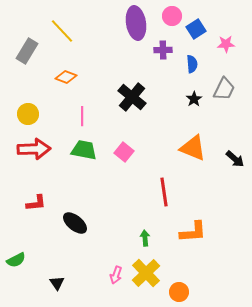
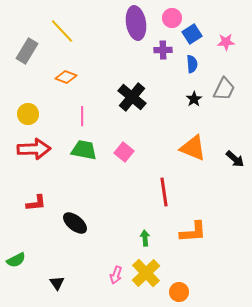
pink circle: moved 2 px down
blue square: moved 4 px left, 5 px down
pink star: moved 2 px up
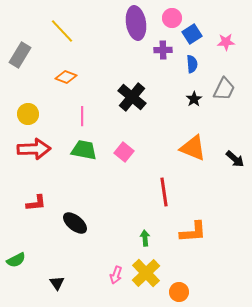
gray rectangle: moved 7 px left, 4 px down
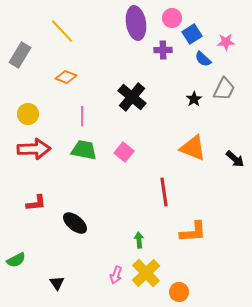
blue semicircle: moved 11 px right, 5 px up; rotated 138 degrees clockwise
green arrow: moved 6 px left, 2 px down
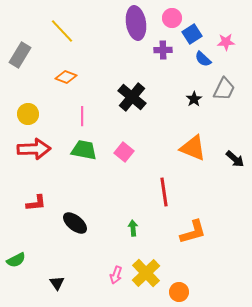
orange L-shape: rotated 12 degrees counterclockwise
green arrow: moved 6 px left, 12 px up
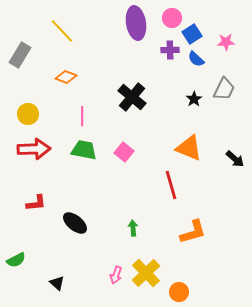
purple cross: moved 7 px right
blue semicircle: moved 7 px left
orange triangle: moved 4 px left
red line: moved 7 px right, 7 px up; rotated 8 degrees counterclockwise
black triangle: rotated 14 degrees counterclockwise
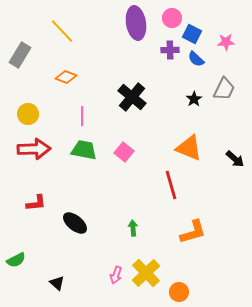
blue square: rotated 30 degrees counterclockwise
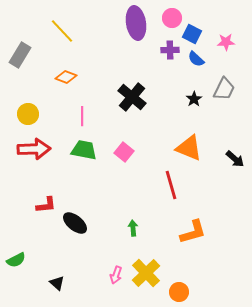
red L-shape: moved 10 px right, 2 px down
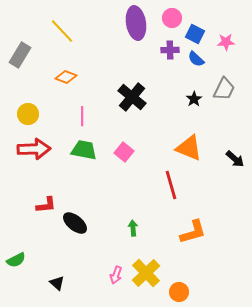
blue square: moved 3 px right
